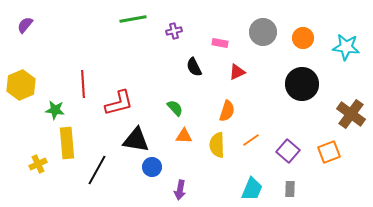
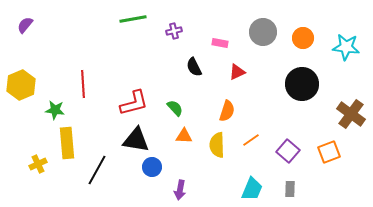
red L-shape: moved 15 px right
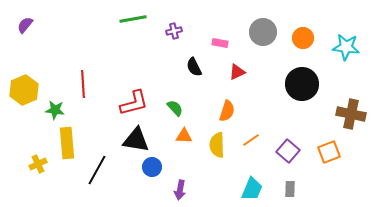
yellow hexagon: moved 3 px right, 5 px down
brown cross: rotated 24 degrees counterclockwise
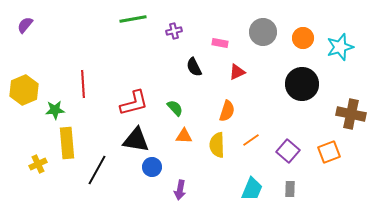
cyan star: moved 6 px left; rotated 24 degrees counterclockwise
green star: rotated 12 degrees counterclockwise
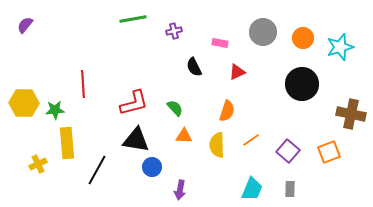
yellow hexagon: moved 13 px down; rotated 24 degrees clockwise
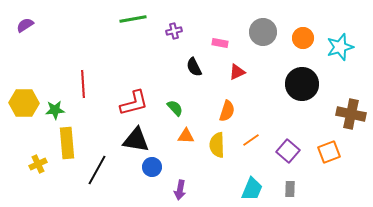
purple semicircle: rotated 18 degrees clockwise
orange triangle: moved 2 px right
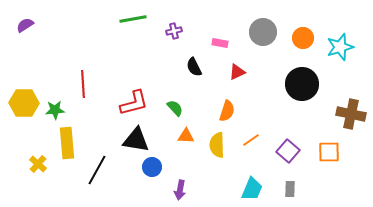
orange square: rotated 20 degrees clockwise
yellow cross: rotated 24 degrees counterclockwise
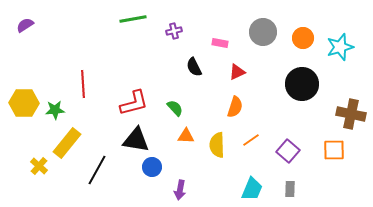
orange semicircle: moved 8 px right, 4 px up
yellow rectangle: rotated 44 degrees clockwise
orange square: moved 5 px right, 2 px up
yellow cross: moved 1 px right, 2 px down
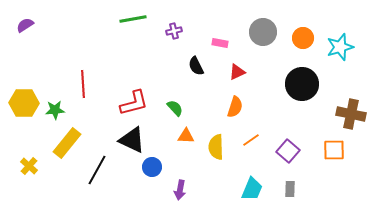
black semicircle: moved 2 px right, 1 px up
black triangle: moved 4 px left; rotated 16 degrees clockwise
yellow semicircle: moved 1 px left, 2 px down
yellow cross: moved 10 px left
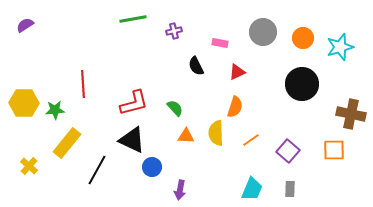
yellow semicircle: moved 14 px up
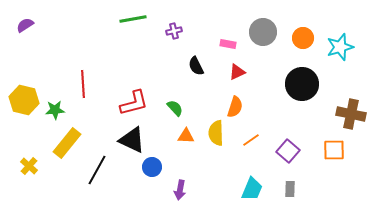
pink rectangle: moved 8 px right, 1 px down
yellow hexagon: moved 3 px up; rotated 12 degrees clockwise
